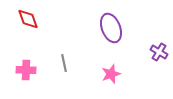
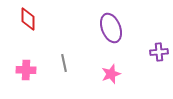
red diamond: rotated 20 degrees clockwise
purple cross: rotated 36 degrees counterclockwise
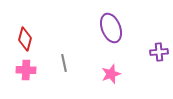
red diamond: moved 3 px left, 20 px down; rotated 15 degrees clockwise
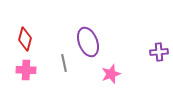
purple ellipse: moved 23 px left, 14 px down
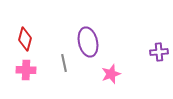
purple ellipse: rotated 8 degrees clockwise
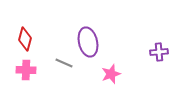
gray line: rotated 54 degrees counterclockwise
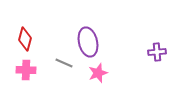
purple cross: moved 2 px left
pink star: moved 13 px left, 1 px up
